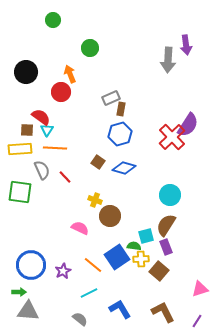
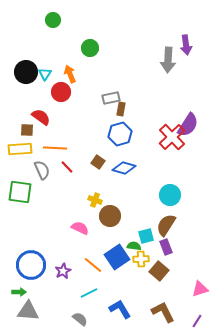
gray rectangle at (111, 98): rotated 12 degrees clockwise
cyan triangle at (47, 130): moved 2 px left, 56 px up
red line at (65, 177): moved 2 px right, 10 px up
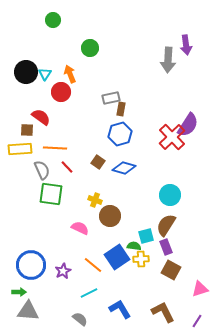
green square at (20, 192): moved 31 px right, 2 px down
brown square at (159, 271): moved 12 px right, 1 px up; rotated 12 degrees counterclockwise
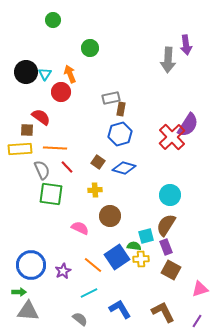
yellow cross at (95, 200): moved 10 px up; rotated 24 degrees counterclockwise
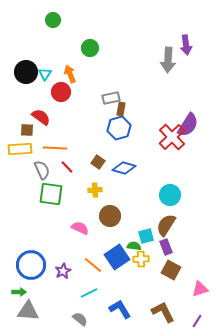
blue hexagon at (120, 134): moved 1 px left, 6 px up
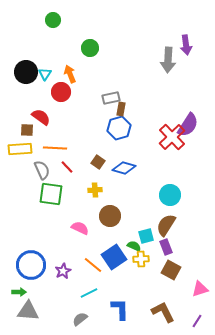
green semicircle at (134, 246): rotated 16 degrees clockwise
blue square at (117, 257): moved 3 px left
blue L-shape at (120, 309): rotated 30 degrees clockwise
gray semicircle at (80, 319): rotated 77 degrees counterclockwise
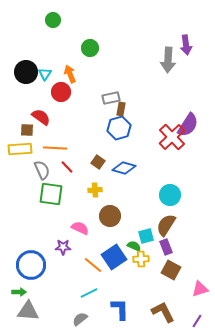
purple star at (63, 271): moved 24 px up; rotated 28 degrees clockwise
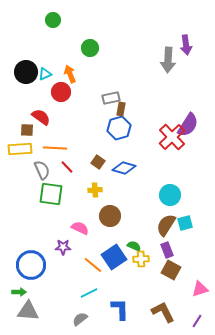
cyan triangle at (45, 74): rotated 32 degrees clockwise
cyan square at (146, 236): moved 39 px right, 13 px up
purple rectangle at (166, 247): moved 1 px right, 3 px down
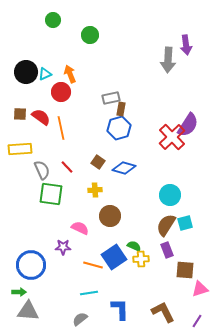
green circle at (90, 48): moved 13 px up
brown square at (27, 130): moved 7 px left, 16 px up
orange line at (55, 148): moved 6 px right, 20 px up; rotated 75 degrees clockwise
orange line at (93, 265): rotated 24 degrees counterclockwise
brown square at (171, 270): moved 14 px right; rotated 24 degrees counterclockwise
cyan line at (89, 293): rotated 18 degrees clockwise
